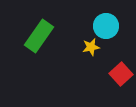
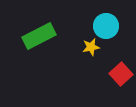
green rectangle: rotated 28 degrees clockwise
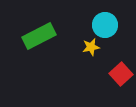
cyan circle: moved 1 px left, 1 px up
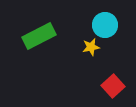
red square: moved 8 px left, 12 px down
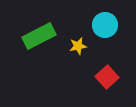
yellow star: moved 13 px left, 1 px up
red square: moved 6 px left, 9 px up
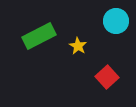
cyan circle: moved 11 px right, 4 px up
yellow star: rotated 30 degrees counterclockwise
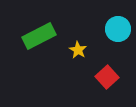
cyan circle: moved 2 px right, 8 px down
yellow star: moved 4 px down
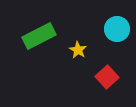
cyan circle: moved 1 px left
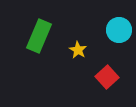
cyan circle: moved 2 px right, 1 px down
green rectangle: rotated 40 degrees counterclockwise
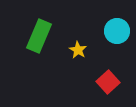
cyan circle: moved 2 px left, 1 px down
red square: moved 1 px right, 5 px down
